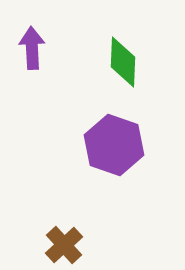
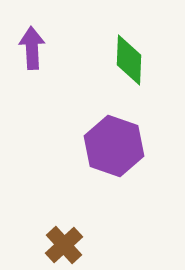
green diamond: moved 6 px right, 2 px up
purple hexagon: moved 1 px down
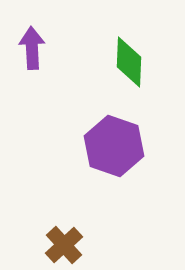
green diamond: moved 2 px down
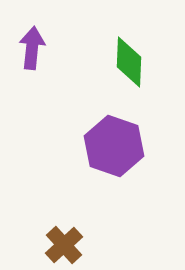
purple arrow: rotated 9 degrees clockwise
